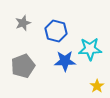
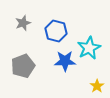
cyan star: moved 1 px left, 1 px up; rotated 25 degrees counterclockwise
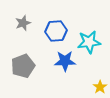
blue hexagon: rotated 20 degrees counterclockwise
cyan star: moved 6 px up; rotated 20 degrees clockwise
yellow star: moved 3 px right, 1 px down
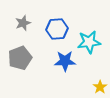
blue hexagon: moved 1 px right, 2 px up
gray pentagon: moved 3 px left, 8 px up
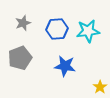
cyan star: moved 1 px left, 11 px up
blue star: moved 5 px down; rotated 10 degrees clockwise
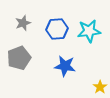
cyan star: moved 1 px right
gray pentagon: moved 1 px left
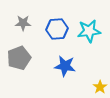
gray star: rotated 21 degrees clockwise
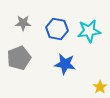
blue hexagon: rotated 15 degrees clockwise
blue star: moved 2 px up
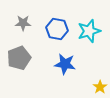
cyan star: rotated 10 degrees counterclockwise
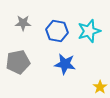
blue hexagon: moved 2 px down
gray pentagon: moved 1 px left, 4 px down; rotated 10 degrees clockwise
